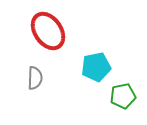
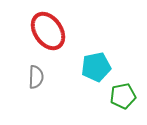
gray semicircle: moved 1 px right, 1 px up
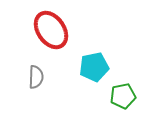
red ellipse: moved 3 px right, 1 px up
cyan pentagon: moved 2 px left
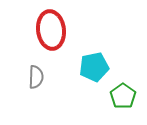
red ellipse: rotated 27 degrees clockwise
green pentagon: rotated 25 degrees counterclockwise
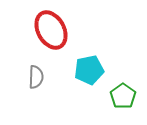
red ellipse: rotated 21 degrees counterclockwise
cyan pentagon: moved 5 px left, 3 px down
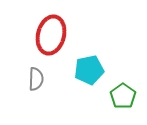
red ellipse: moved 5 px down; rotated 42 degrees clockwise
gray semicircle: moved 2 px down
